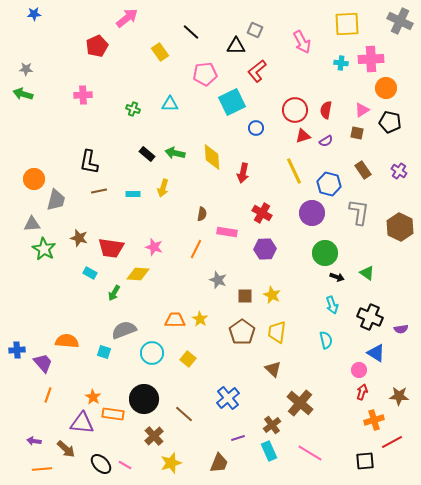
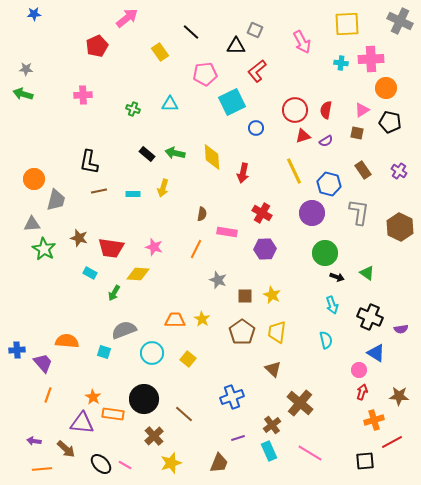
yellow star at (200, 319): moved 2 px right
blue cross at (228, 398): moved 4 px right, 1 px up; rotated 20 degrees clockwise
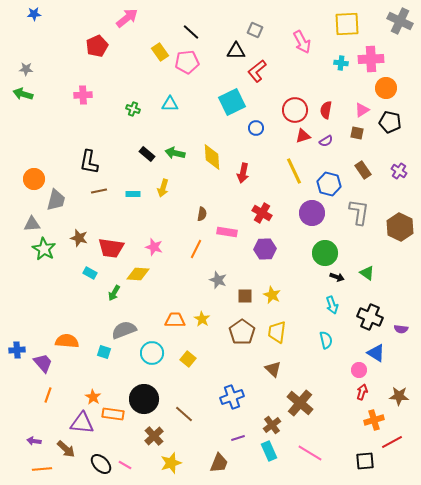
black triangle at (236, 46): moved 5 px down
pink pentagon at (205, 74): moved 18 px left, 12 px up
purple semicircle at (401, 329): rotated 16 degrees clockwise
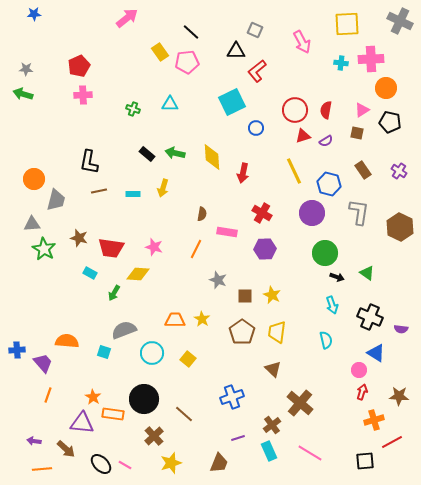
red pentagon at (97, 46): moved 18 px left, 20 px down
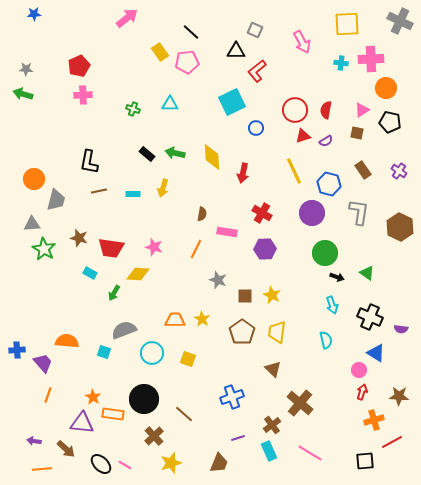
yellow square at (188, 359): rotated 21 degrees counterclockwise
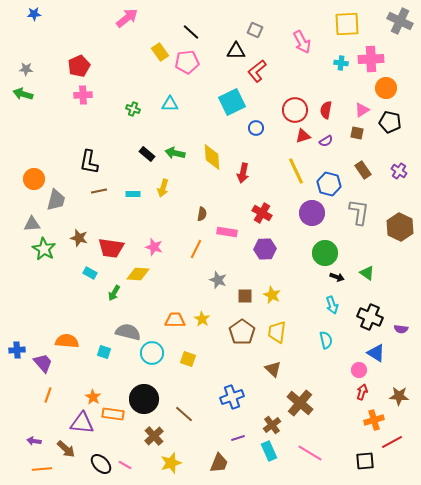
yellow line at (294, 171): moved 2 px right
gray semicircle at (124, 330): moved 4 px right, 2 px down; rotated 35 degrees clockwise
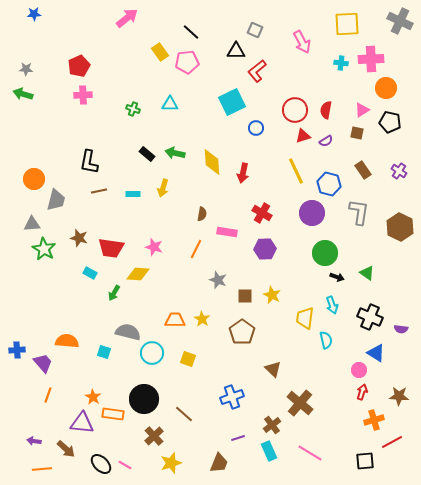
yellow diamond at (212, 157): moved 5 px down
yellow trapezoid at (277, 332): moved 28 px right, 14 px up
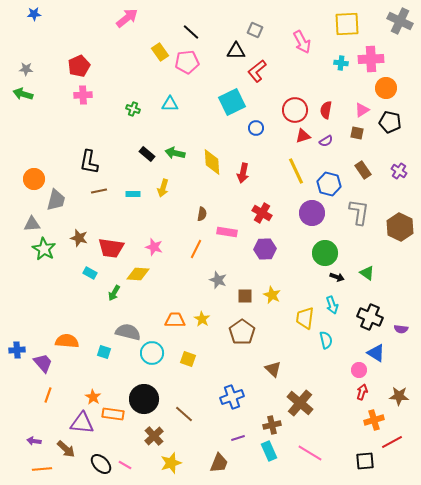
brown cross at (272, 425): rotated 24 degrees clockwise
